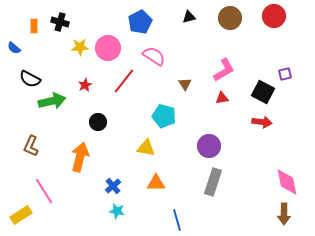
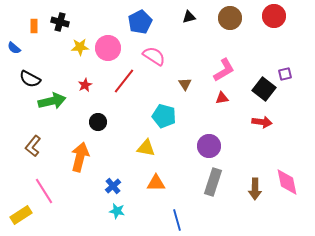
black square: moved 1 px right, 3 px up; rotated 10 degrees clockwise
brown L-shape: moved 2 px right; rotated 15 degrees clockwise
brown arrow: moved 29 px left, 25 px up
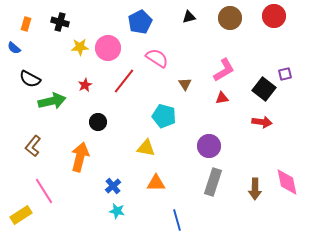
orange rectangle: moved 8 px left, 2 px up; rotated 16 degrees clockwise
pink semicircle: moved 3 px right, 2 px down
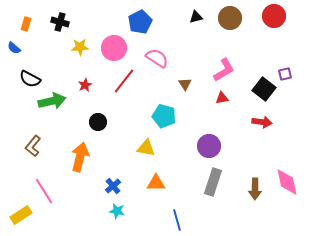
black triangle: moved 7 px right
pink circle: moved 6 px right
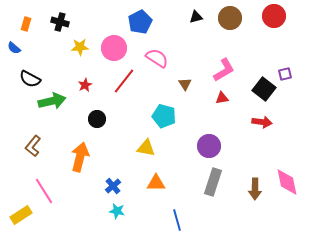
black circle: moved 1 px left, 3 px up
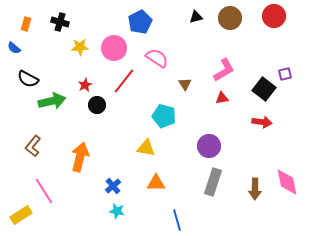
black semicircle: moved 2 px left
black circle: moved 14 px up
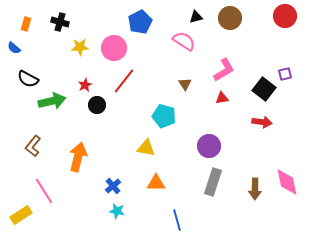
red circle: moved 11 px right
pink semicircle: moved 27 px right, 17 px up
orange arrow: moved 2 px left
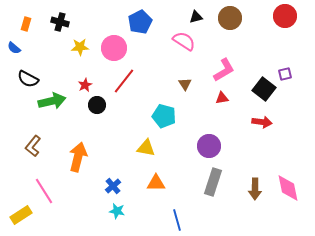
pink diamond: moved 1 px right, 6 px down
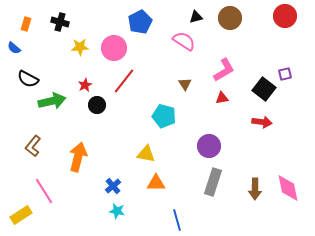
yellow triangle: moved 6 px down
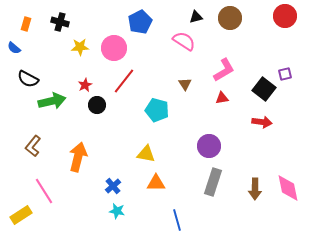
cyan pentagon: moved 7 px left, 6 px up
